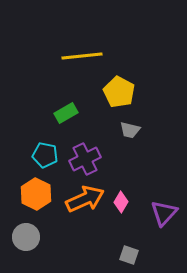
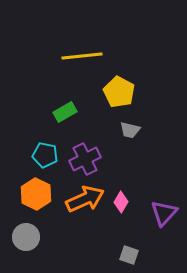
green rectangle: moved 1 px left, 1 px up
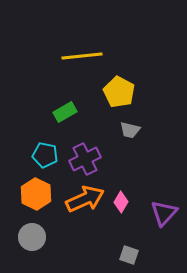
gray circle: moved 6 px right
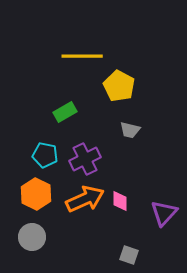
yellow line: rotated 6 degrees clockwise
yellow pentagon: moved 6 px up
pink diamond: moved 1 px left, 1 px up; rotated 30 degrees counterclockwise
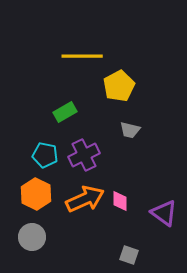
yellow pentagon: rotated 16 degrees clockwise
purple cross: moved 1 px left, 4 px up
purple triangle: rotated 36 degrees counterclockwise
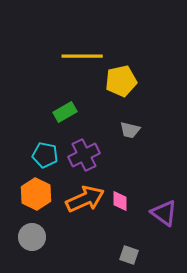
yellow pentagon: moved 2 px right, 5 px up; rotated 16 degrees clockwise
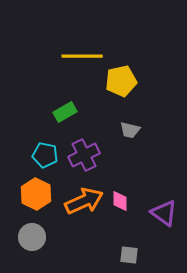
orange arrow: moved 1 px left, 2 px down
gray square: rotated 12 degrees counterclockwise
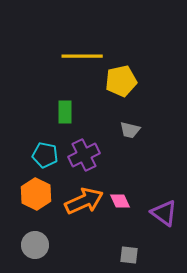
green rectangle: rotated 60 degrees counterclockwise
pink diamond: rotated 25 degrees counterclockwise
gray circle: moved 3 px right, 8 px down
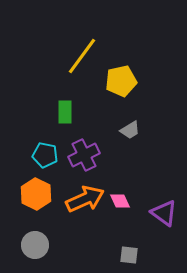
yellow line: rotated 54 degrees counterclockwise
gray trapezoid: rotated 45 degrees counterclockwise
orange arrow: moved 1 px right, 2 px up
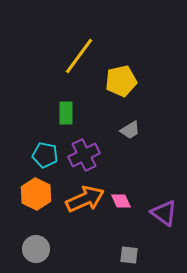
yellow line: moved 3 px left
green rectangle: moved 1 px right, 1 px down
pink diamond: moved 1 px right
gray circle: moved 1 px right, 4 px down
